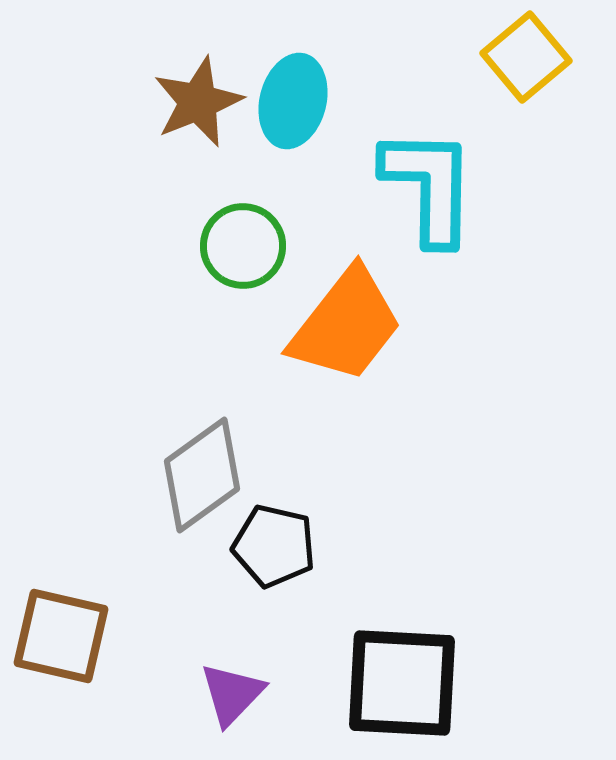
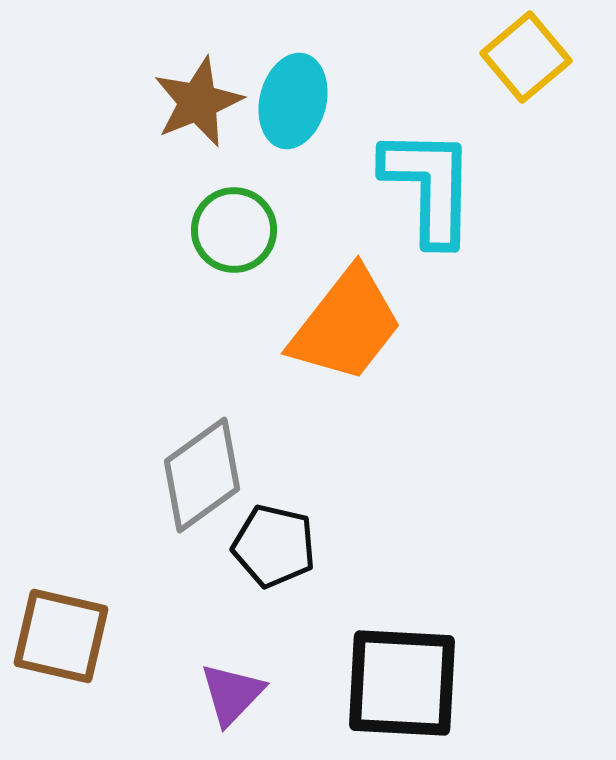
green circle: moved 9 px left, 16 px up
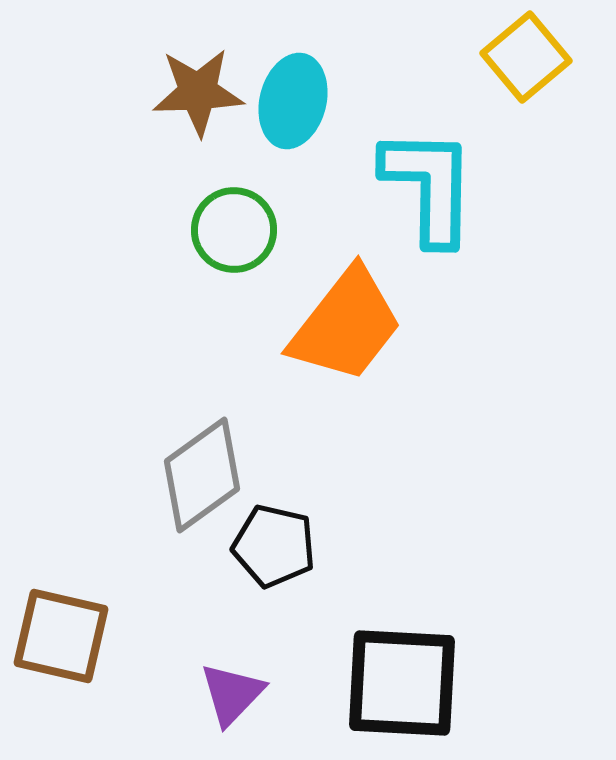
brown star: moved 10 px up; rotated 20 degrees clockwise
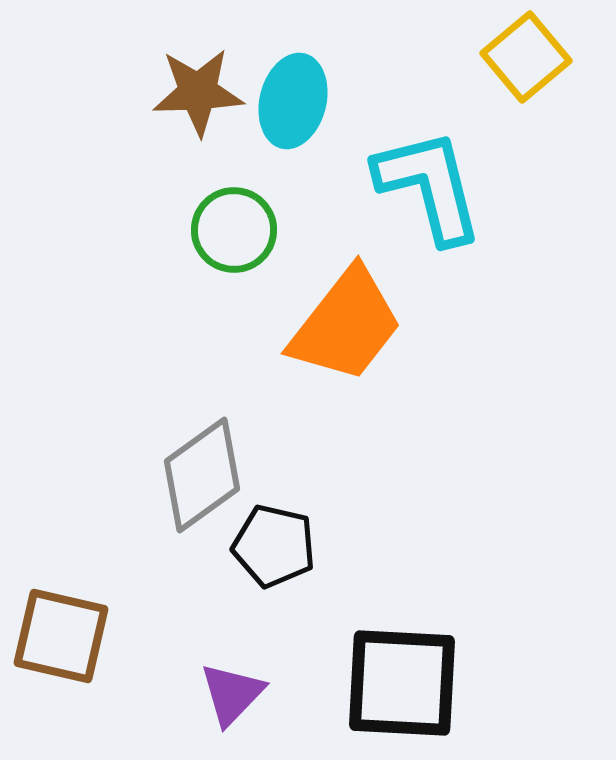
cyan L-shape: rotated 15 degrees counterclockwise
